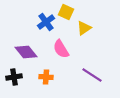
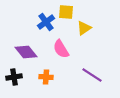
yellow square: rotated 21 degrees counterclockwise
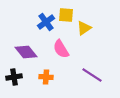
yellow square: moved 3 px down
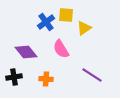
orange cross: moved 2 px down
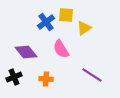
black cross: rotated 14 degrees counterclockwise
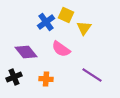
yellow square: rotated 21 degrees clockwise
yellow triangle: rotated 21 degrees counterclockwise
pink semicircle: rotated 24 degrees counterclockwise
